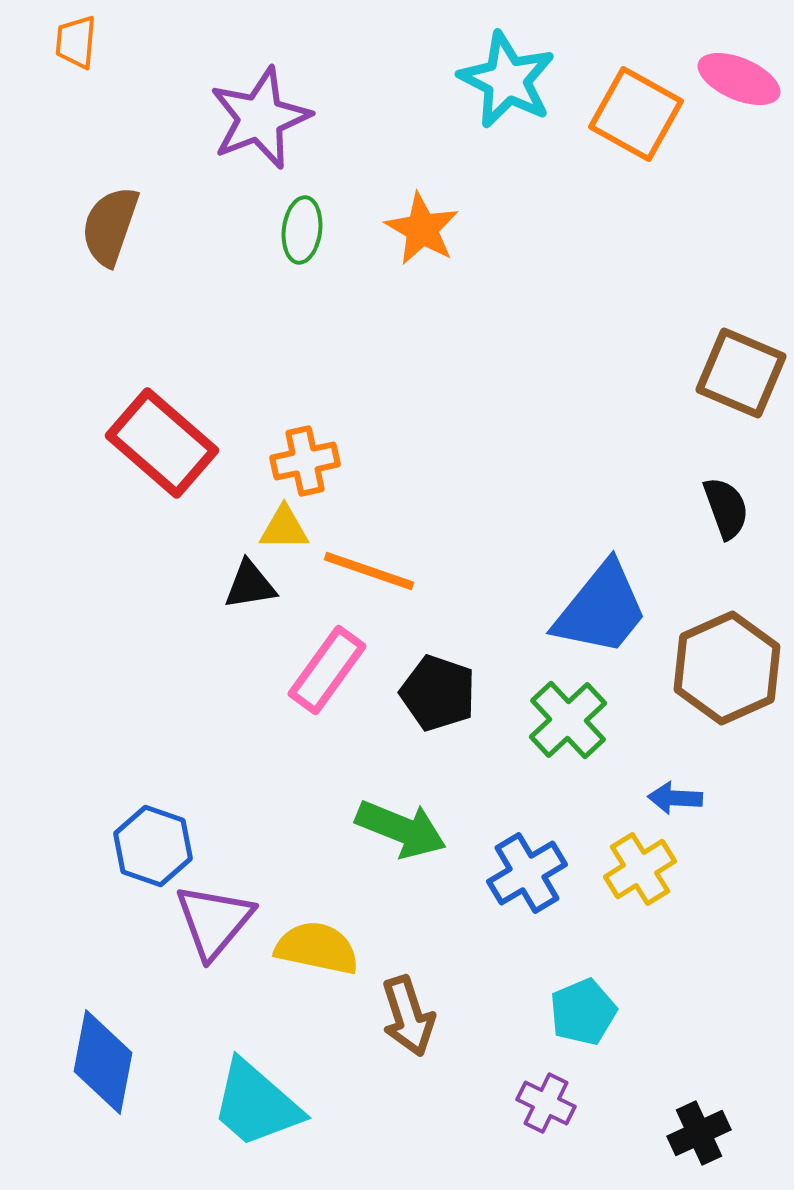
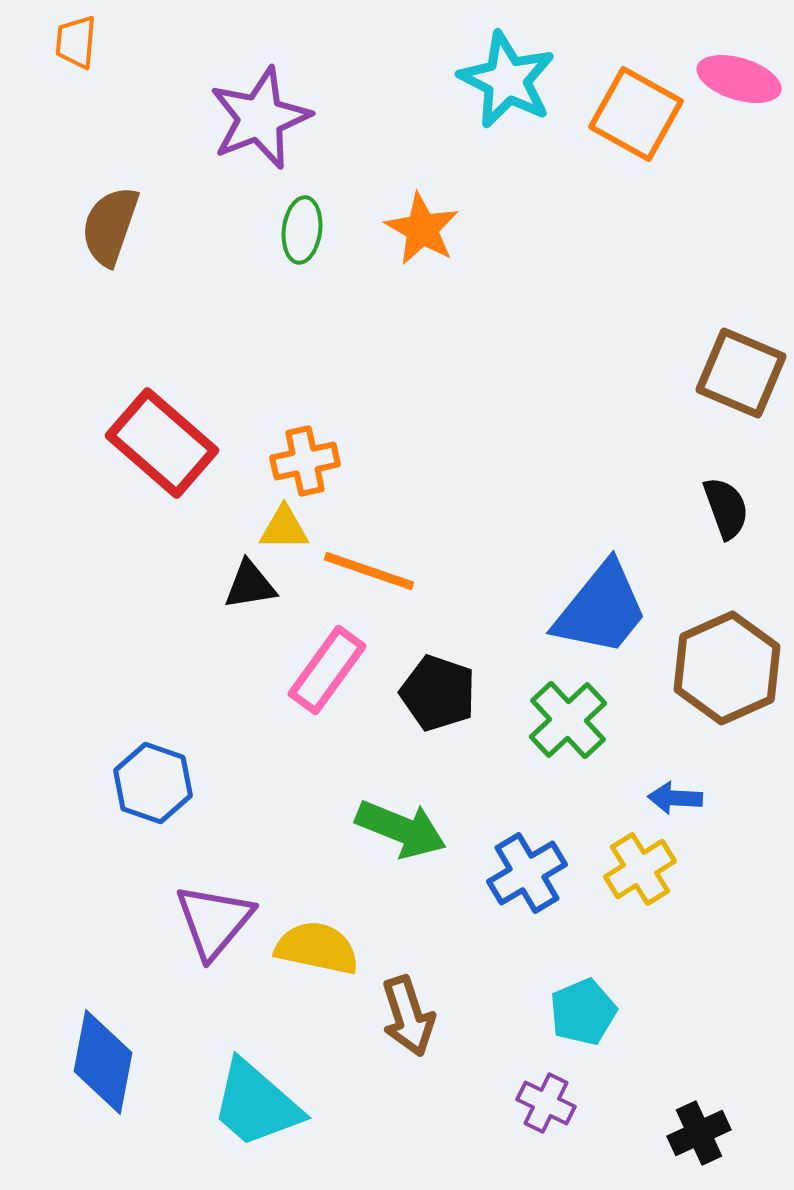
pink ellipse: rotated 6 degrees counterclockwise
blue hexagon: moved 63 px up
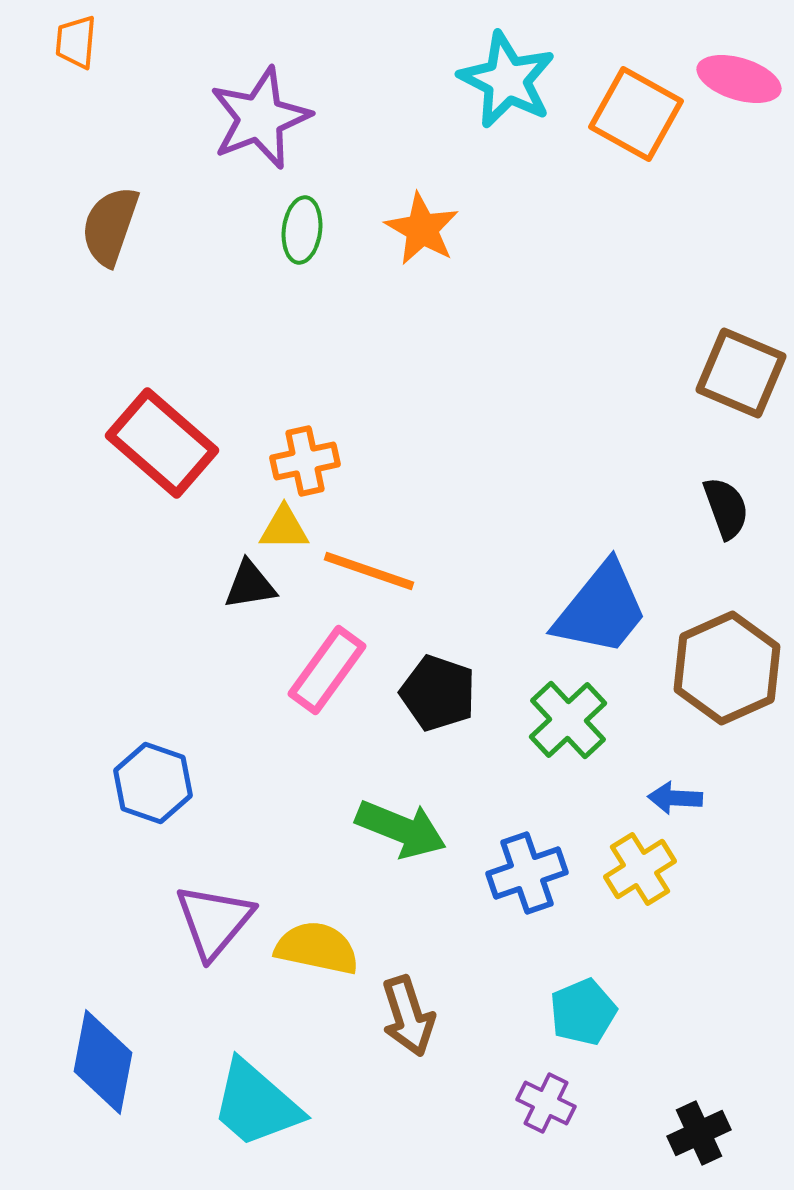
blue cross: rotated 12 degrees clockwise
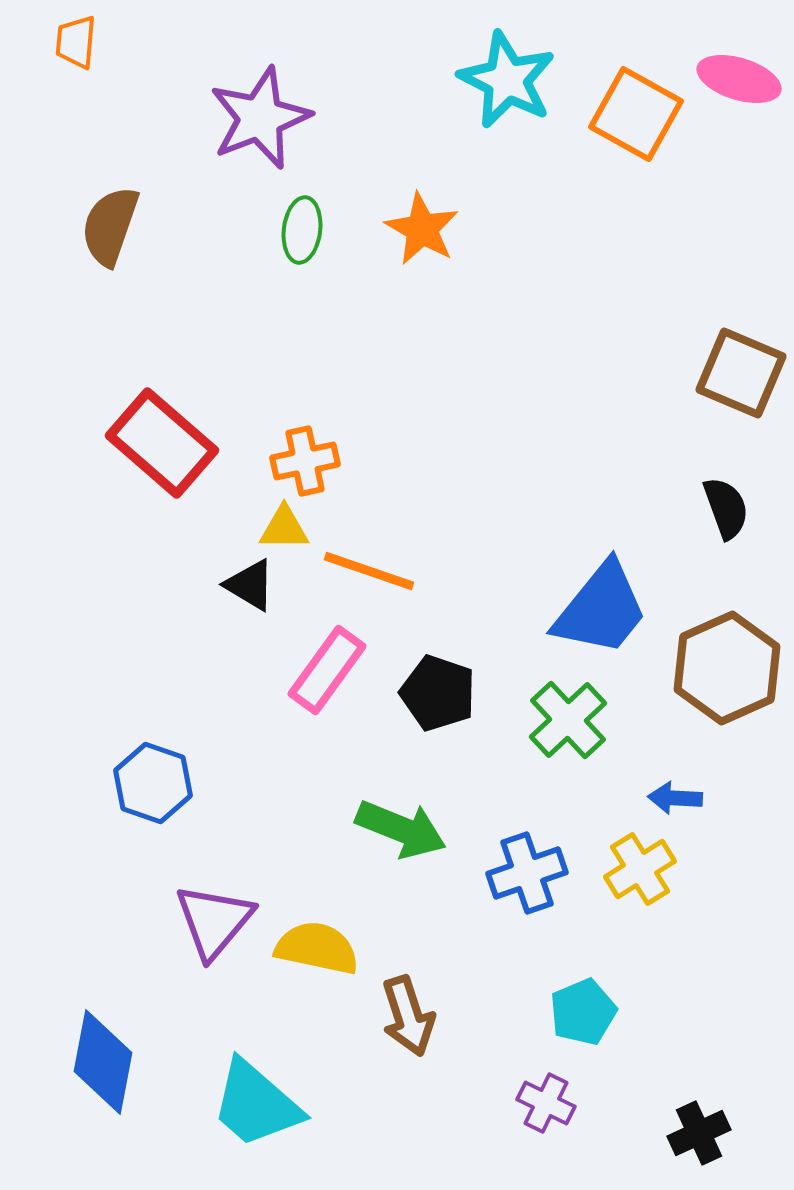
black triangle: rotated 40 degrees clockwise
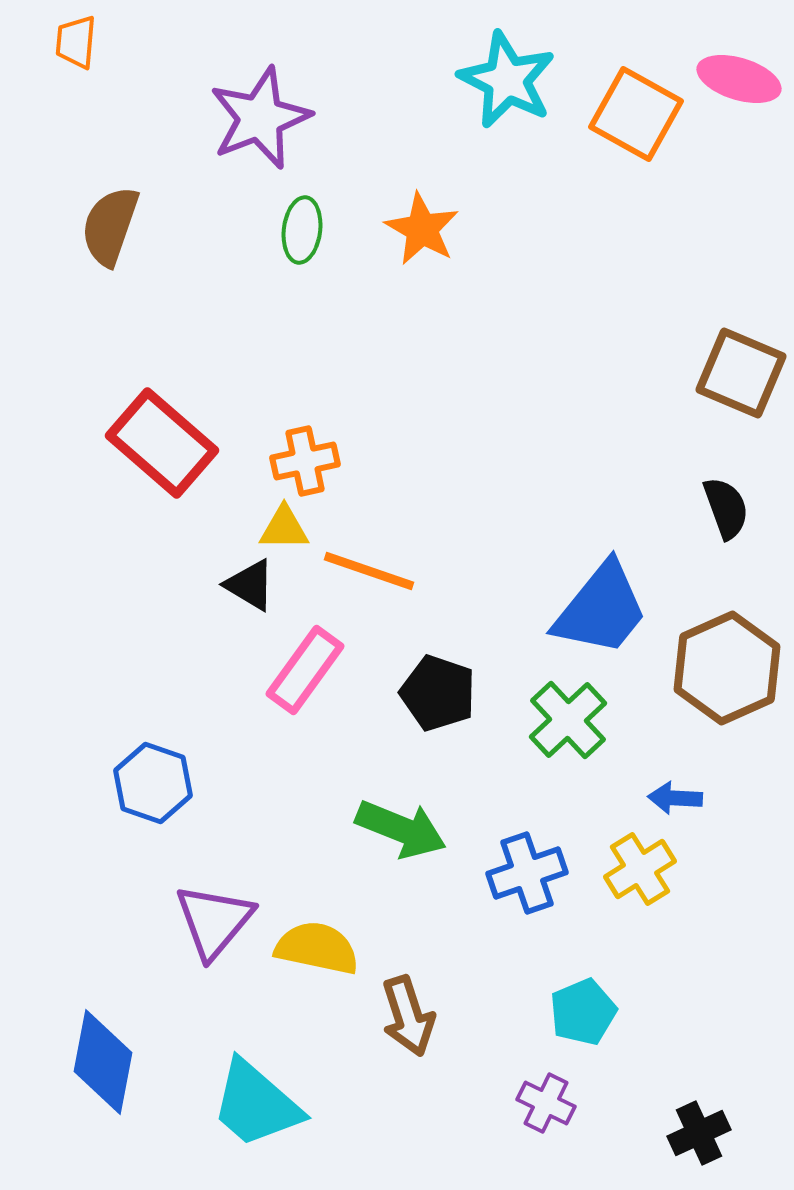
pink rectangle: moved 22 px left
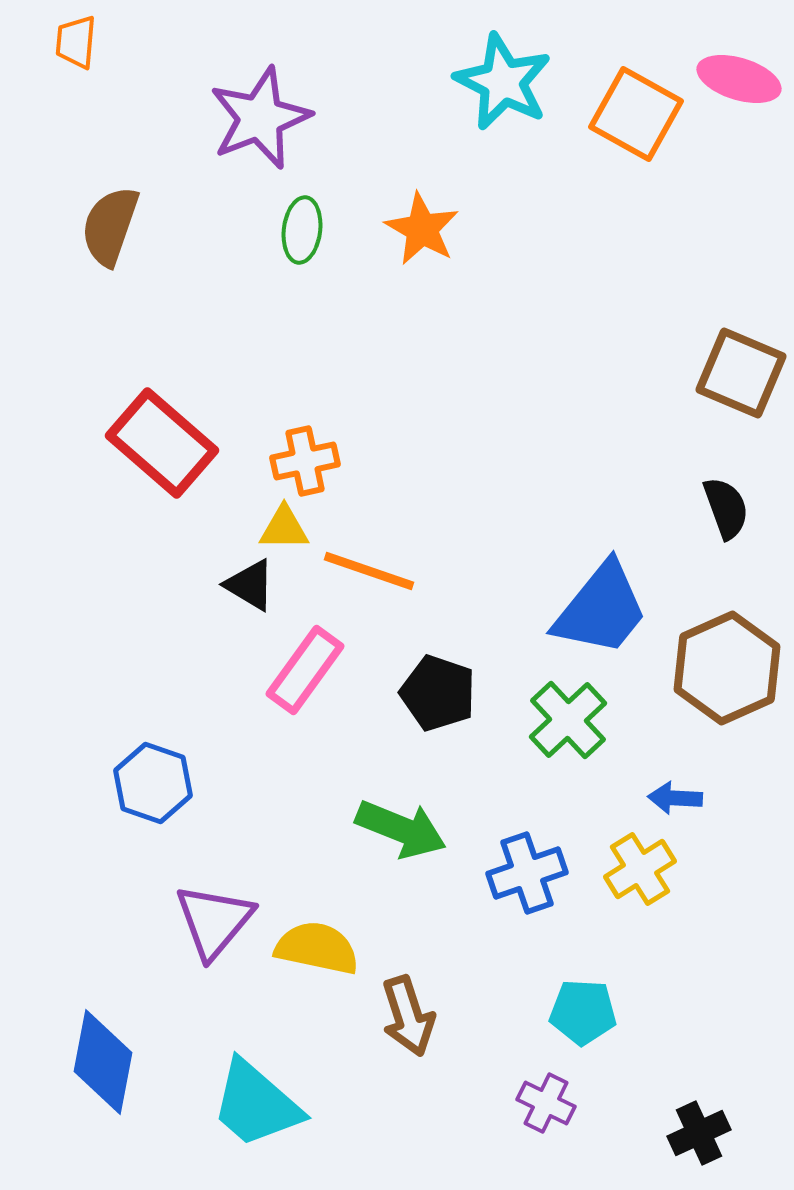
cyan star: moved 4 px left, 2 px down
cyan pentagon: rotated 26 degrees clockwise
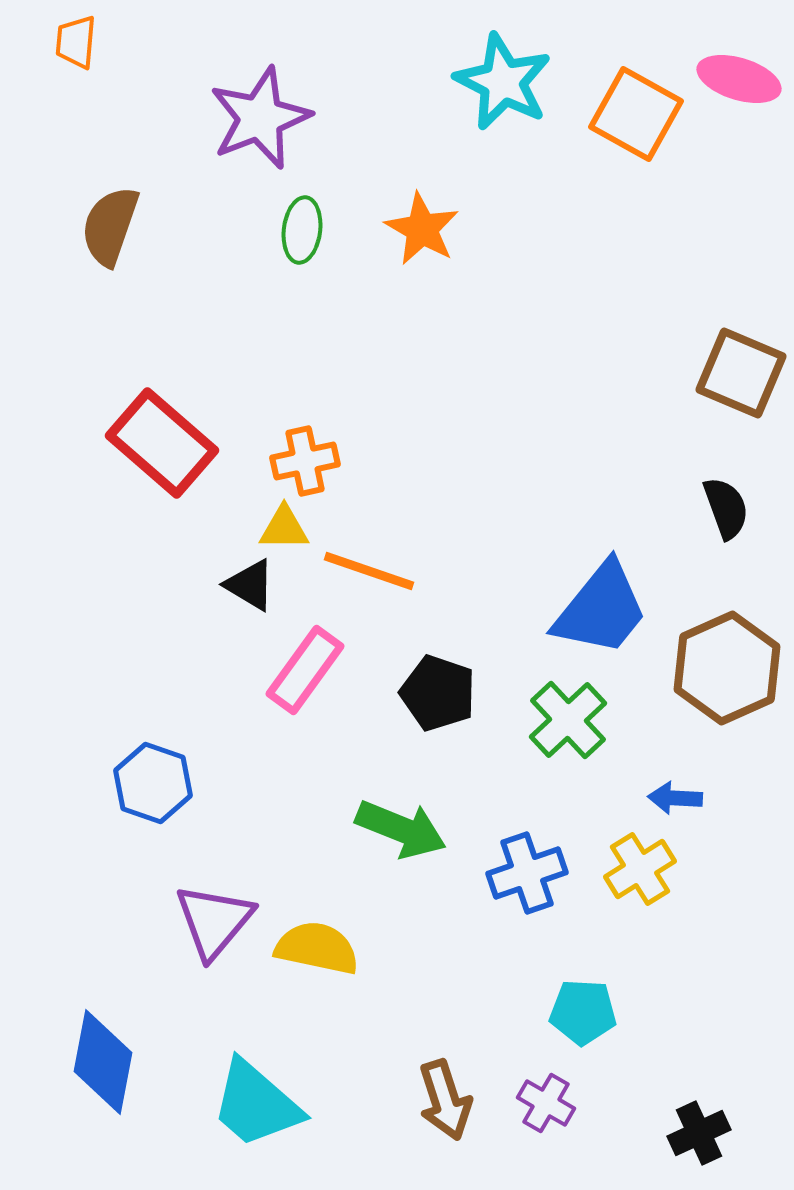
brown arrow: moved 37 px right, 84 px down
purple cross: rotated 4 degrees clockwise
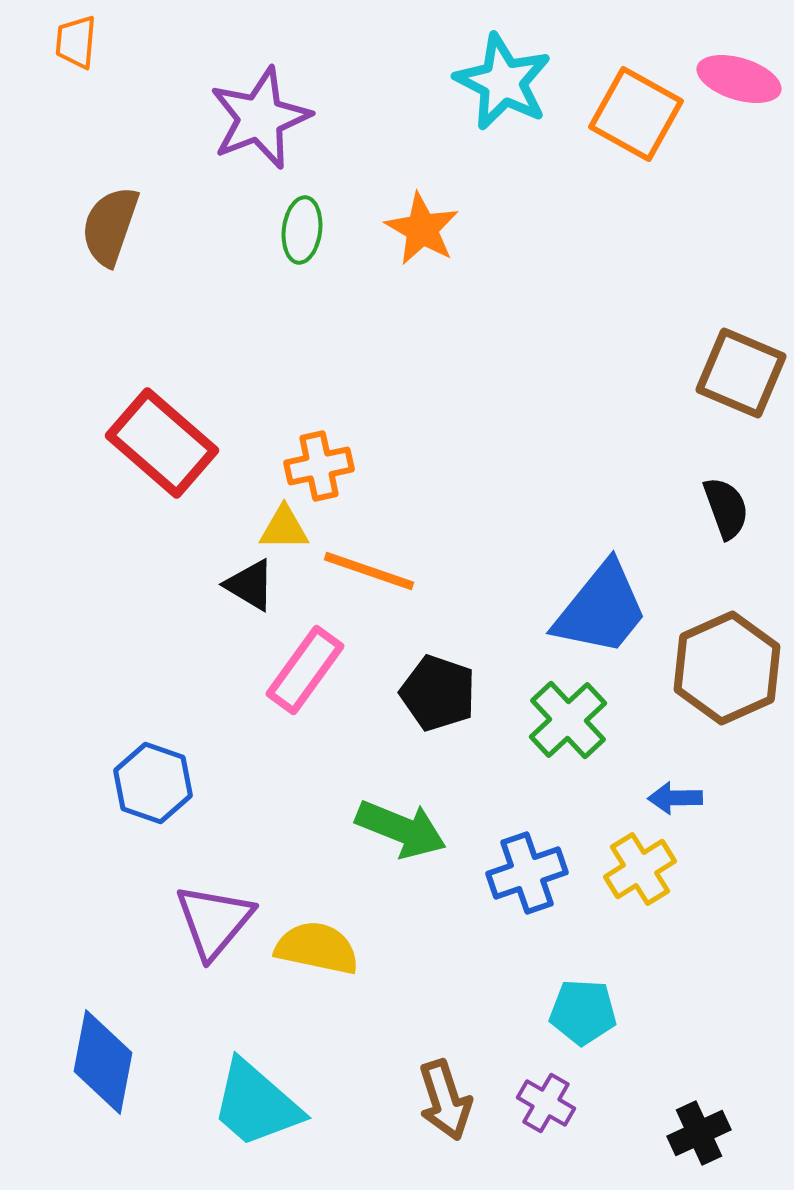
orange cross: moved 14 px right, 5 px down
blue arrow: rotated 4 degrees counterclockwise
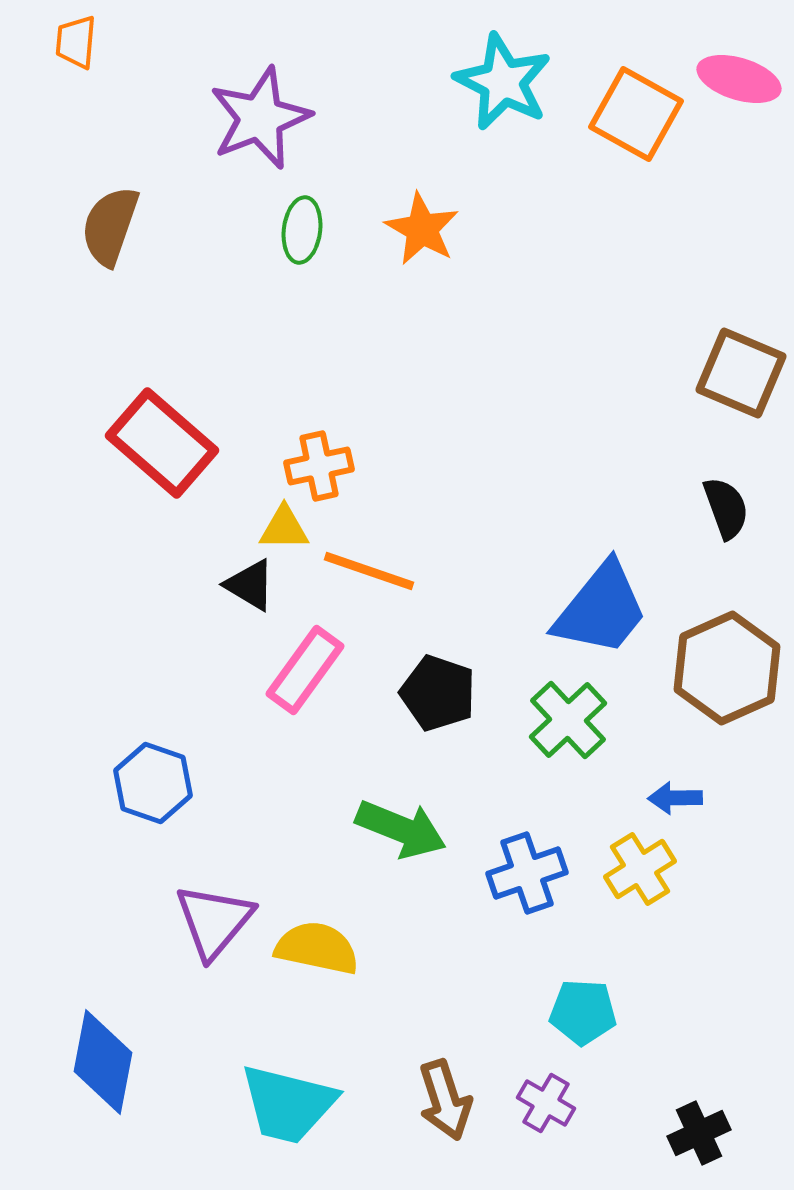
cyan trapezoid: moved 32 px right; rotated 27 degrees counterclockwise
